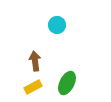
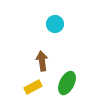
cyan circle: moved 2 px left, 1 px up
brown arrow: moved 7 px right
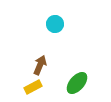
brown arrow: moved 2 px left, 4 px down; rotated 30 degrees clockwise
green ellipse: moved 10 px right; rotated 15 degrees clockwise
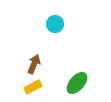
brown arrow: moved 6 px left, 1 px up
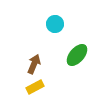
green ellipse: moved 28 px up
yellow rectangle: moved 2 px right
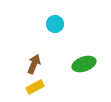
green ellipse: moved 7 px right, 9 px down; rotated 30 degrees clockwise
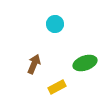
green ellipse: moved 1 px right, 1 px up
yellow rectangle: moved 22 px right
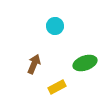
cyan circle: moved 2 px down
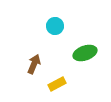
green ellipse: moved 10 px up
yellow rectangle: moved 3 px up
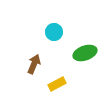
cyan circle: moved 1 px left, 6 px down
